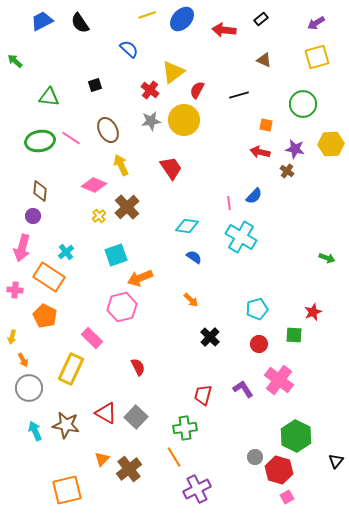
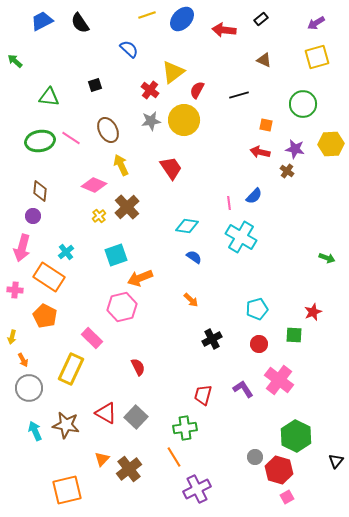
black cross at (210, 337): moved 2 px right, 2 px down; rotated 18 degrees clockwise
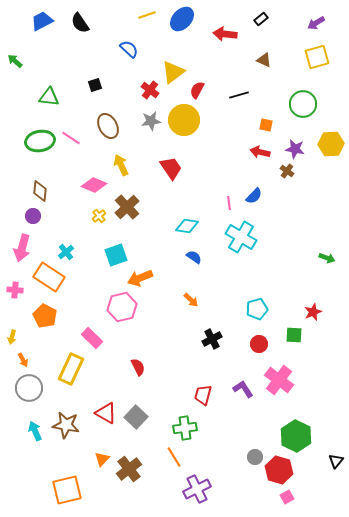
red arrow at (224, 30): moved 1 px right, 4 px down
brown ellipse at (108, 130): moved 4 px up
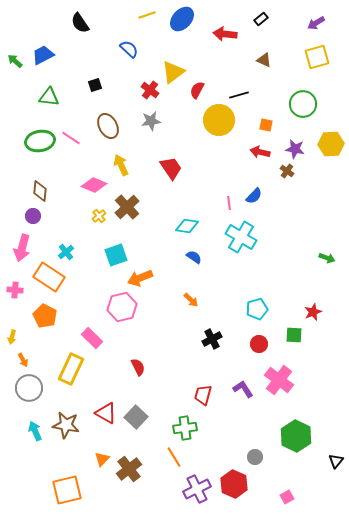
blue trapezoid at (42, 21): moved 1 px right, 34 px down
yellow circle at (184, 120): moved 35 px right
red hexagon at (279, 470): moved 45 px left, 14 px down; rotated 8 degrees clockwise
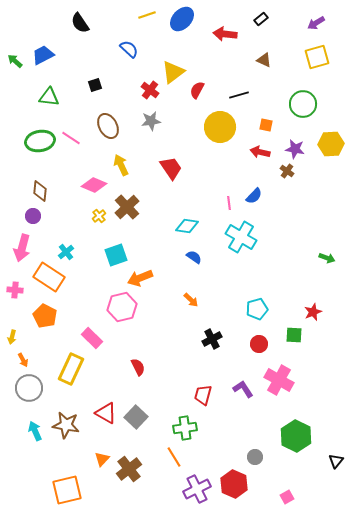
yellow circle at (219, 120): moved 1 px right, 7 px down
pink cross at (279, 380): rotated 8 degrees counterclockwise
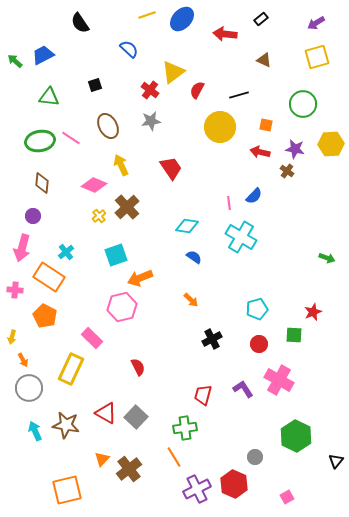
brown diamond at (40, 191): moved 2 px right, 8 px up
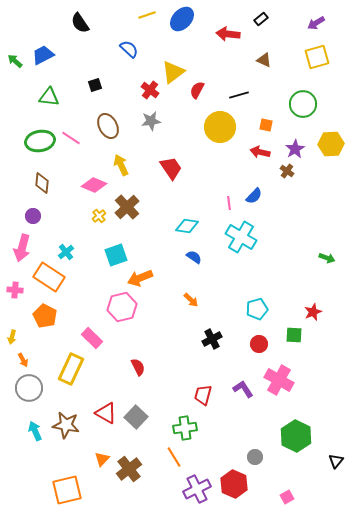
red arrow at (225, 34): moved 3 px right
purple star at (295, 149): rotated 30 degrees clockwise
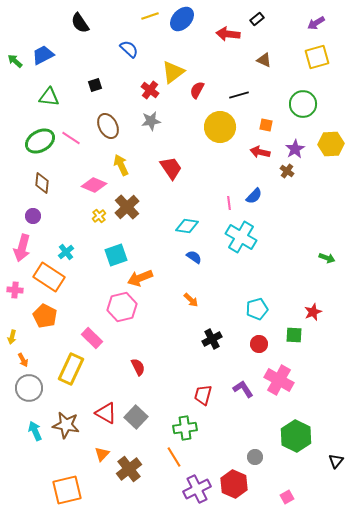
yellow line at (147, 15): moved 3 px right, 1 px down
black rectangle at (261, 19): moved 4 px left
green ellipse at (40, 141): rotated 20 degrees counterclockwise
orange triangle at (102, 459): moved 5 px up
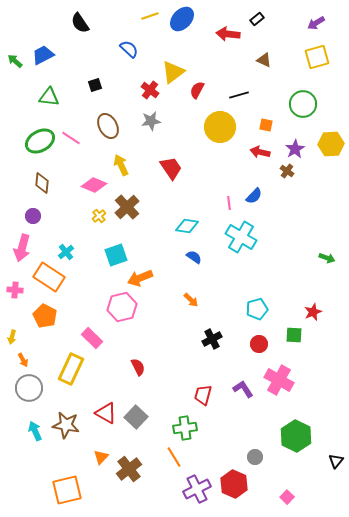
orange triangle at (102, 454): moved 1 px left, 3 px down
pink square at (287, 497): rotated 16 degrees counterclockwise
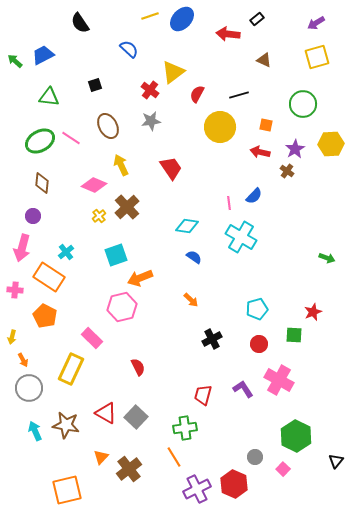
red semicircle at (197, 90): moved 4 px down
pink square at (287, 497): moved 4 px left, 28 px up
